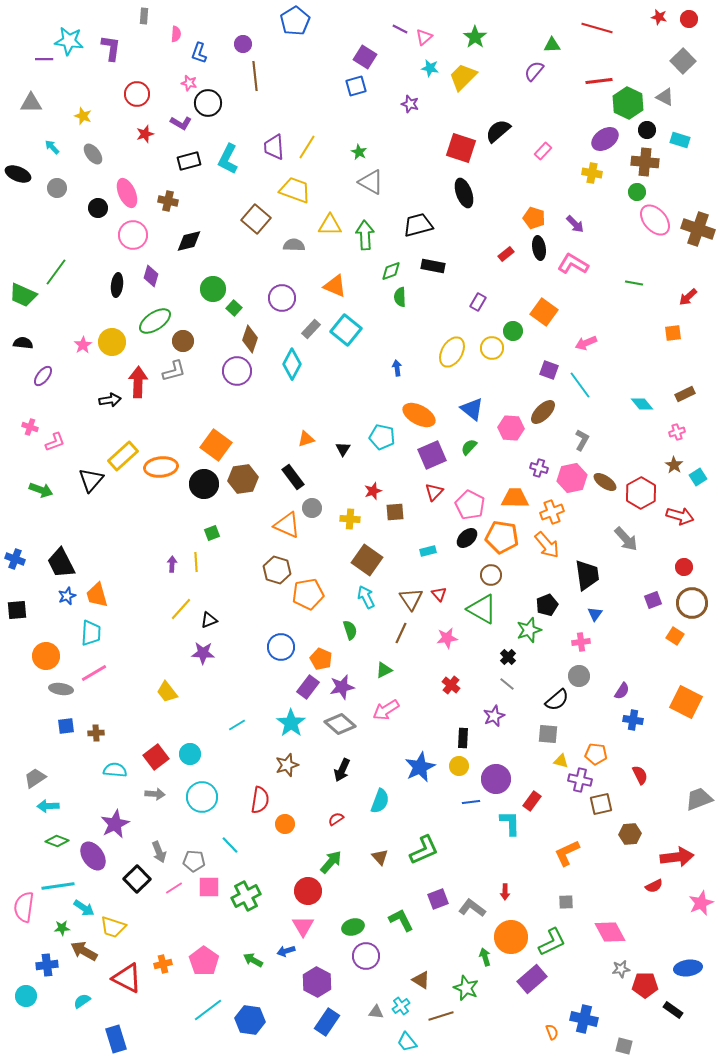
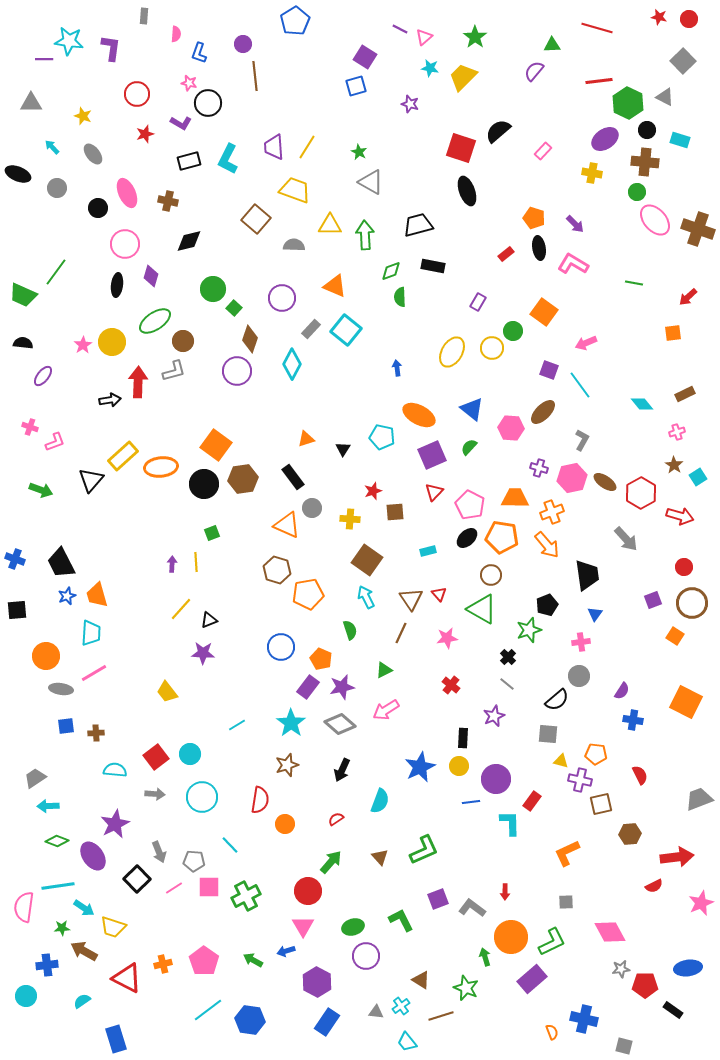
black ellipse at (464, 193): moved 3 px right, 2 px up
pink circle at (133, 235): moved 8 px left, 9 px down
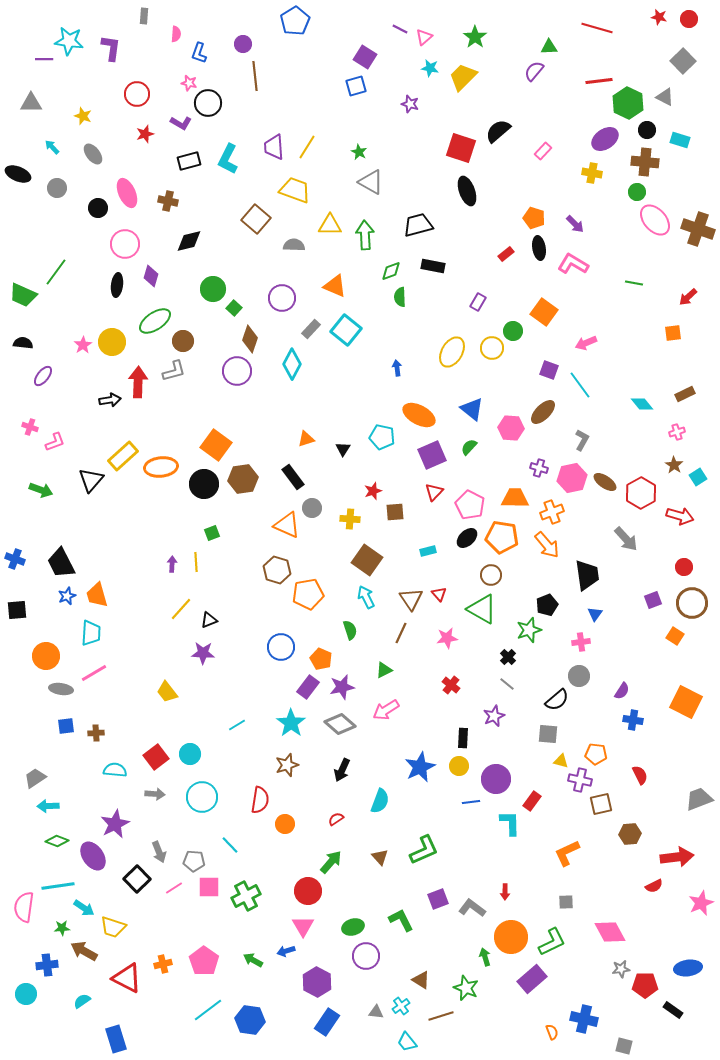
green triangle at (552, 45): moved 3 px left, 2 px down
cyan circle at (26, 996): moved 2 px up
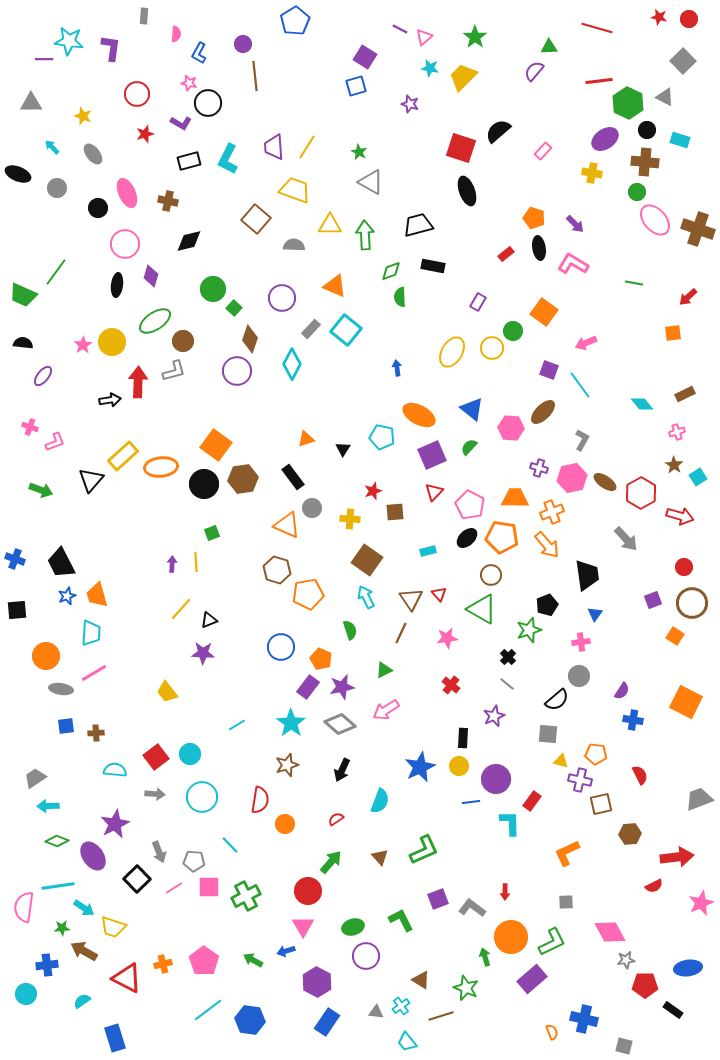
blue L-shape at (199, 53): rotated 10 degrees clockwise
gray star at (621, 969): moved 5 px right, 9 px up
blue rectangle at (116, 1039): moved 1 px left, 1 px up
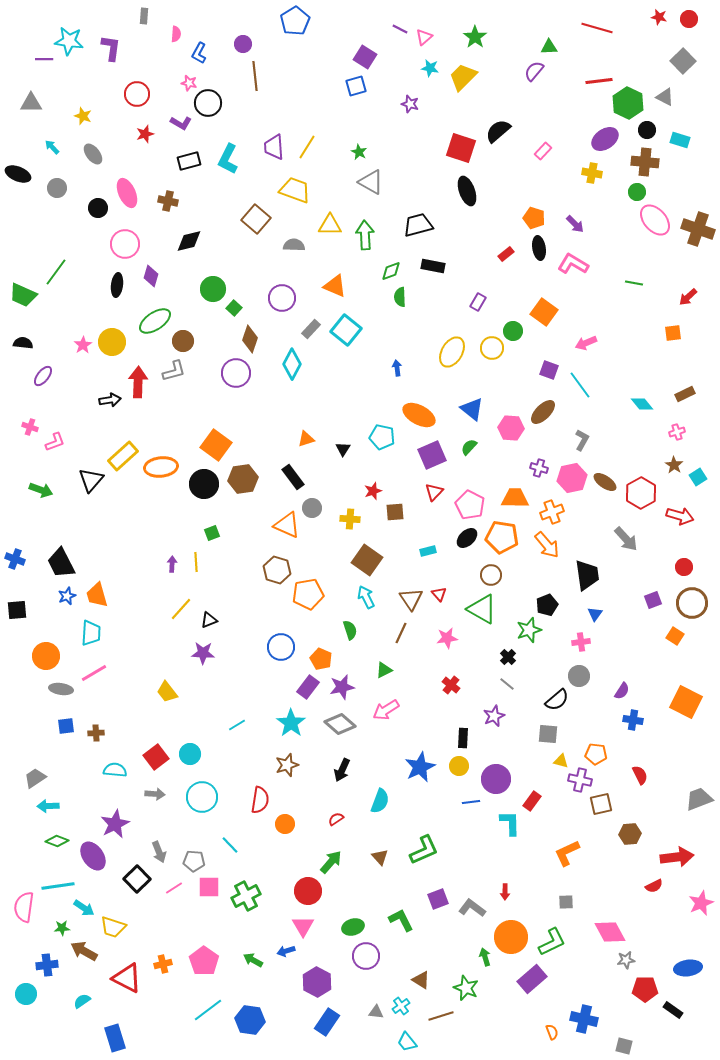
purple circle at (237, 371): moved 1 px left, 2 px down
red pentagon at (645, 985): moved 4 px down
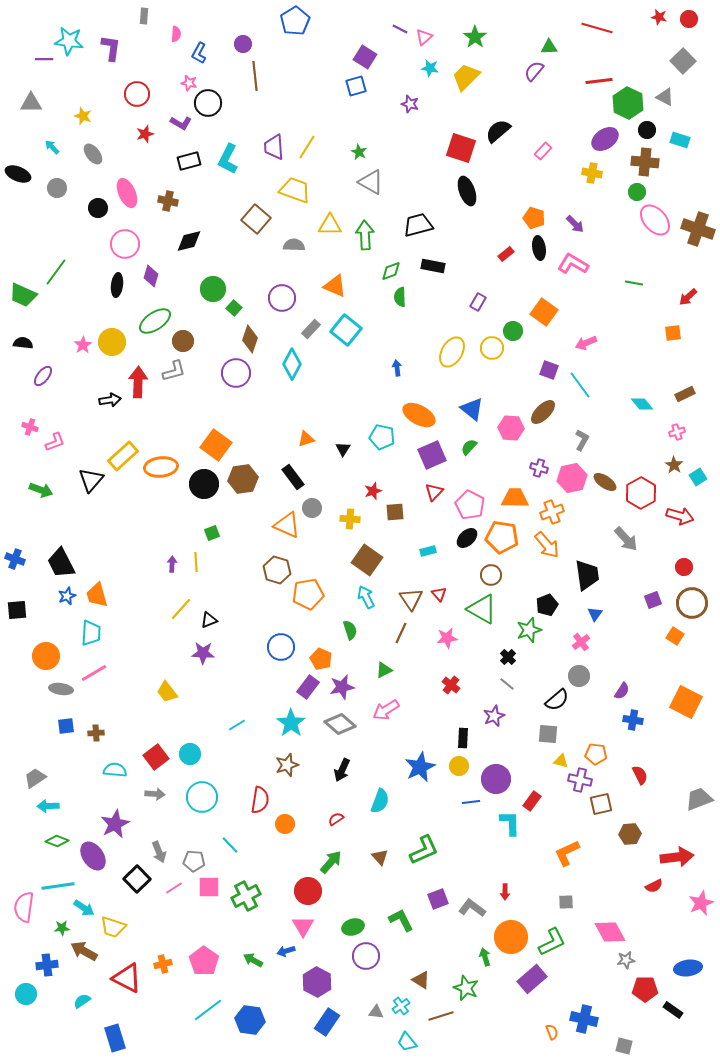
yellow trapezoid at (463, 77): moved 3 px right
pink cross at (581, 642): rotated 30 degrees counterclockwise
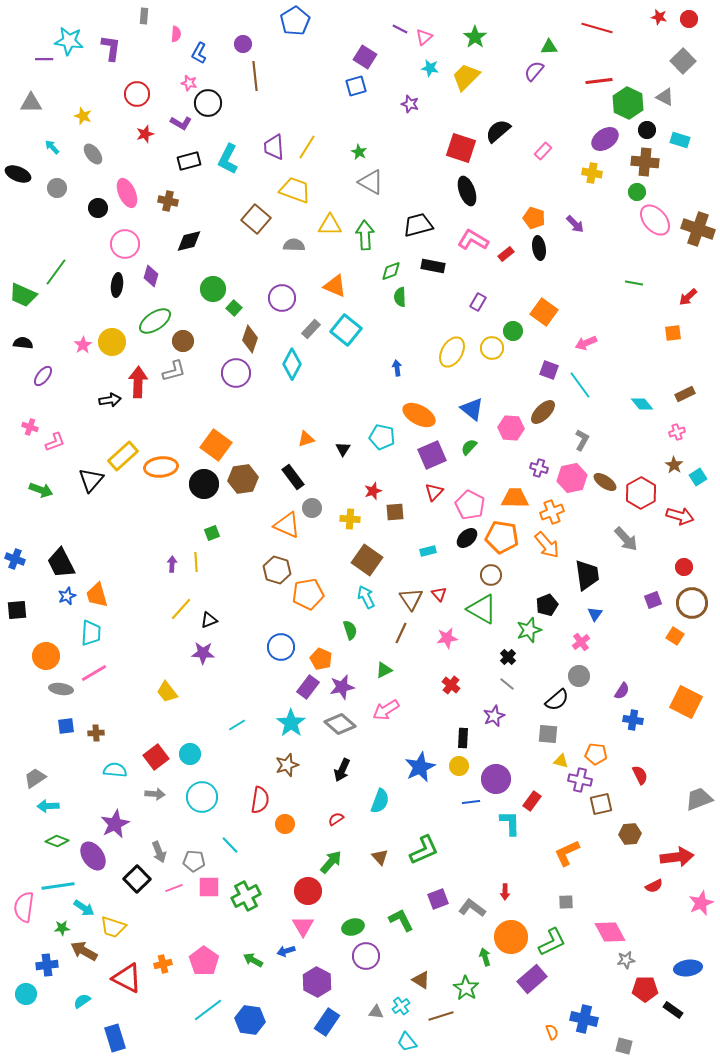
pink L-shape at (573, 264): moved 100 px left, 24 px up
pink line at (174, 888): rotated 12 degrees clockwise
green star at (466, 988): rotated 10 degrees clockwise
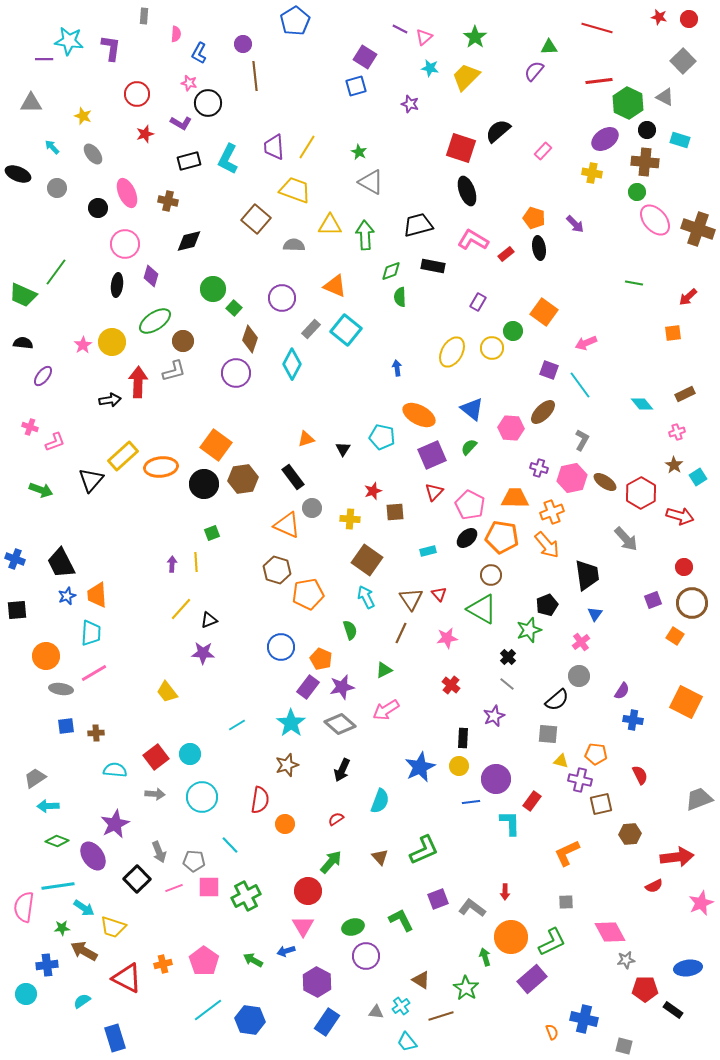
orange trapezoid at (97, 595): rotated 12 degrees clockwise
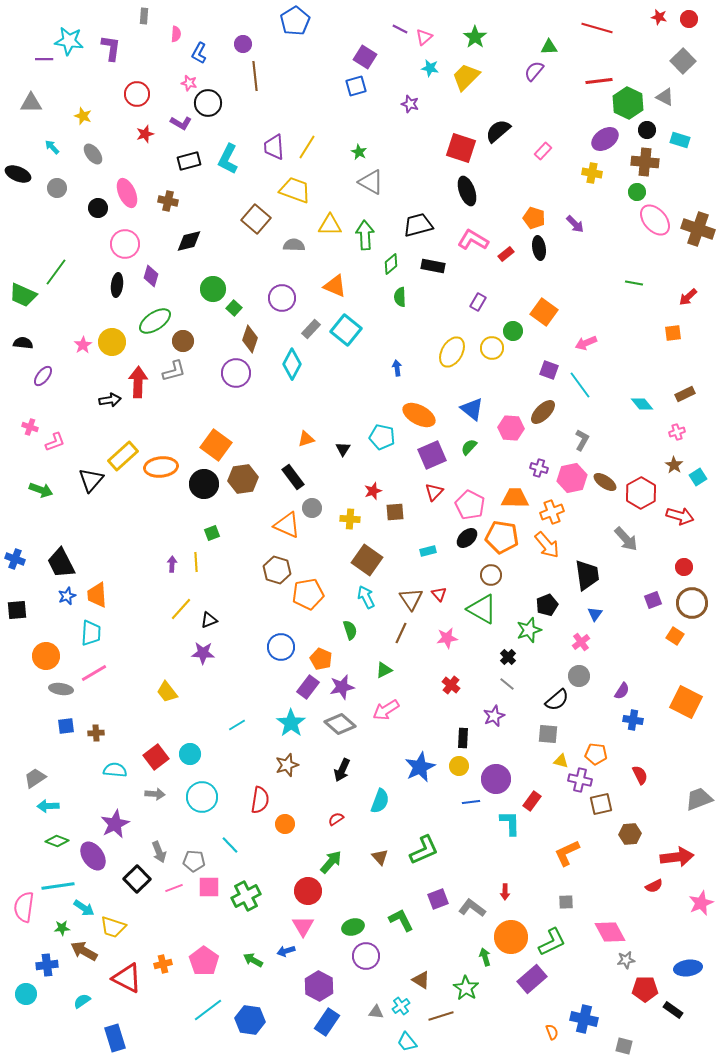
green diamond at (391, 271): moved 7 px up; rotated 20 degrees counterclockwise
purple hexagon at (317, 982): moved 2 px right, 4 px down
